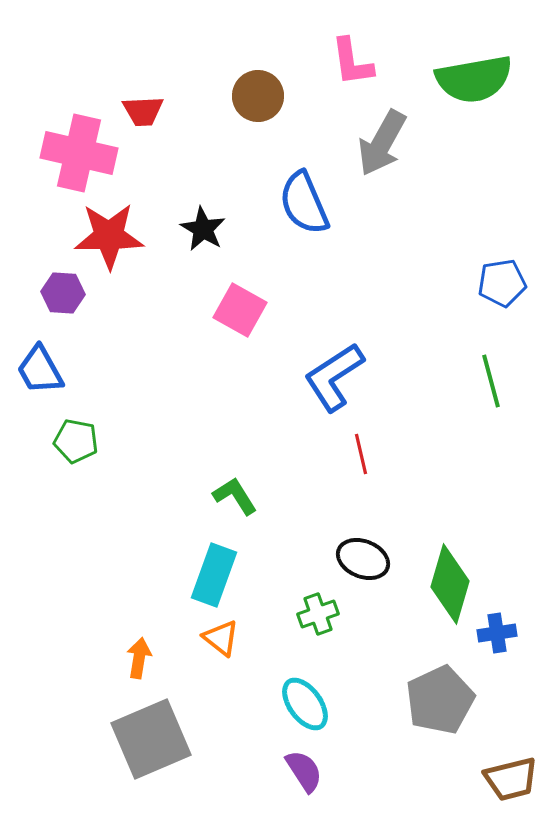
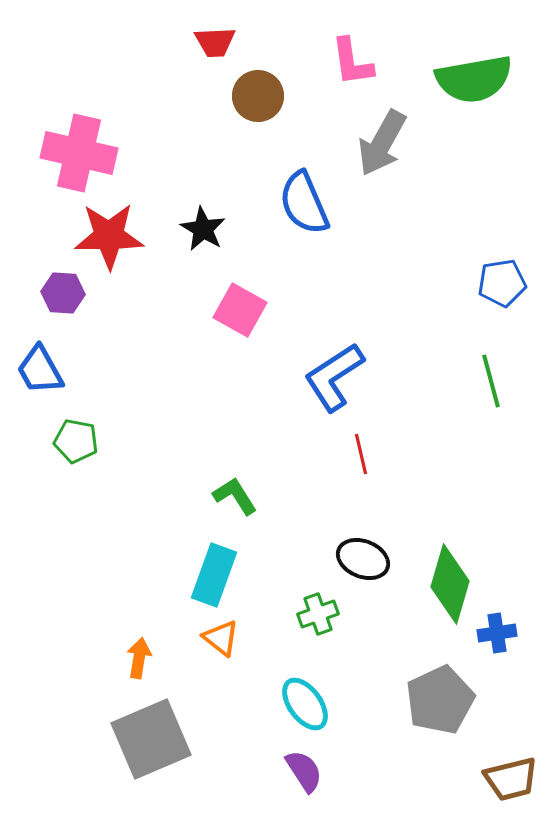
red trapezoid: moved 72 px right, 69 px up
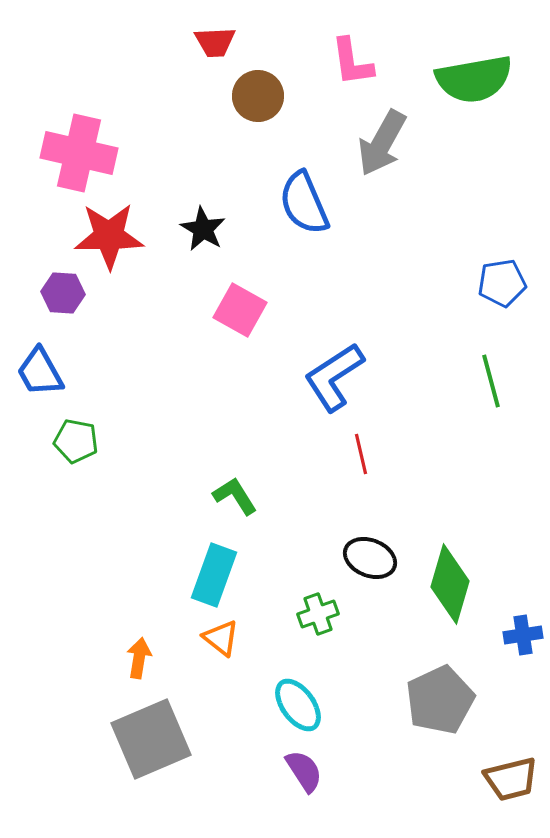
blue trapezoid: moved 2 px down
black ellipse: moved 7 px right, 1 px up
blue cross: moved 26 px right, 2 px down
cyan ellipse: moved 7 px left, 1 px down
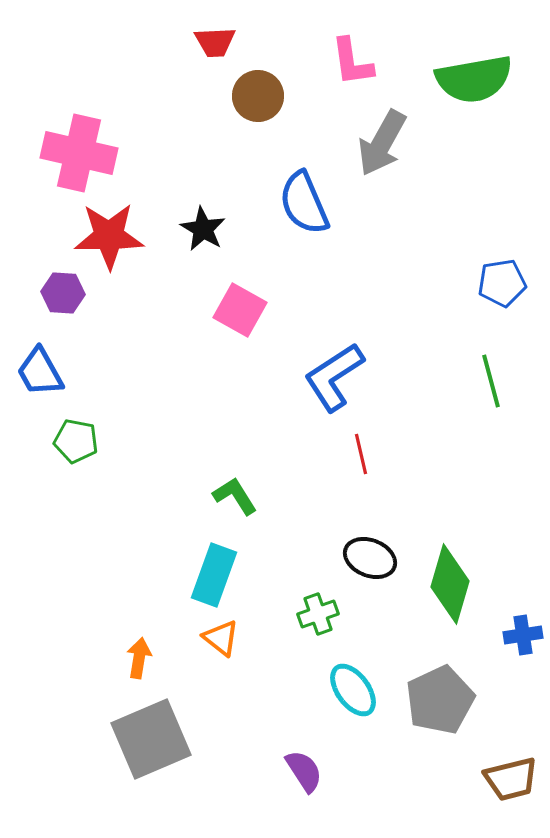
cyan ellipse: moved 55 px right, 15 px up
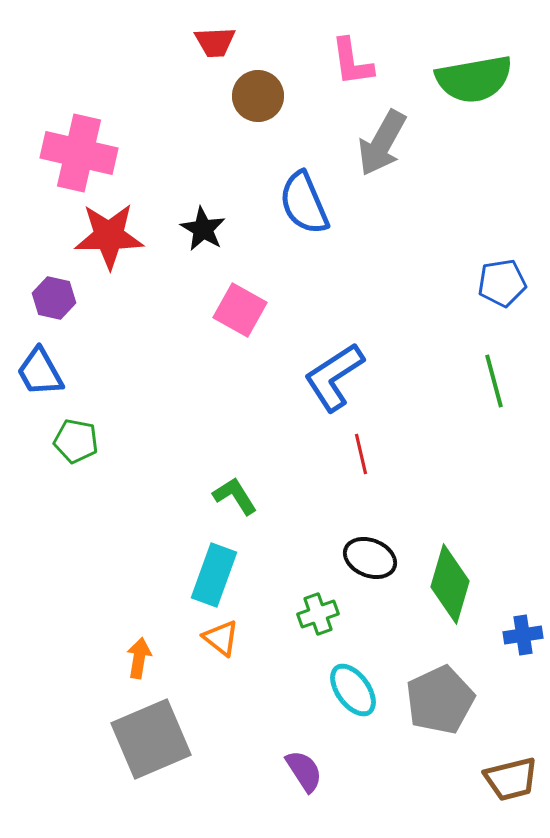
purple hexagon: moved 9 px left, 5 px down; rotated 9 degrees clockwise
green line: moved 3 px right
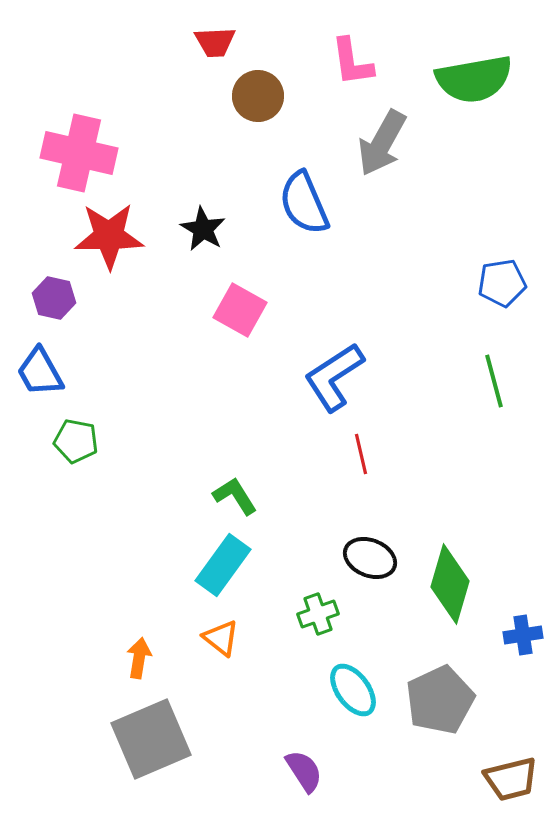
cyan rectangle: moved 9 px right, 10 px up; rotated 16 degrees clockwise
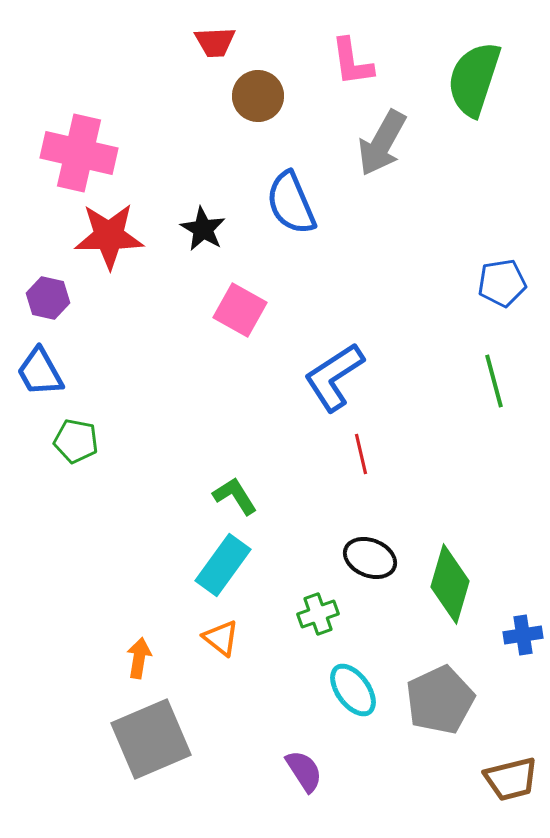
green semicircle: rotated 118 degrees clockwise
blue semicircle: moved 13 px left
purple hexagon: moved 6 px left
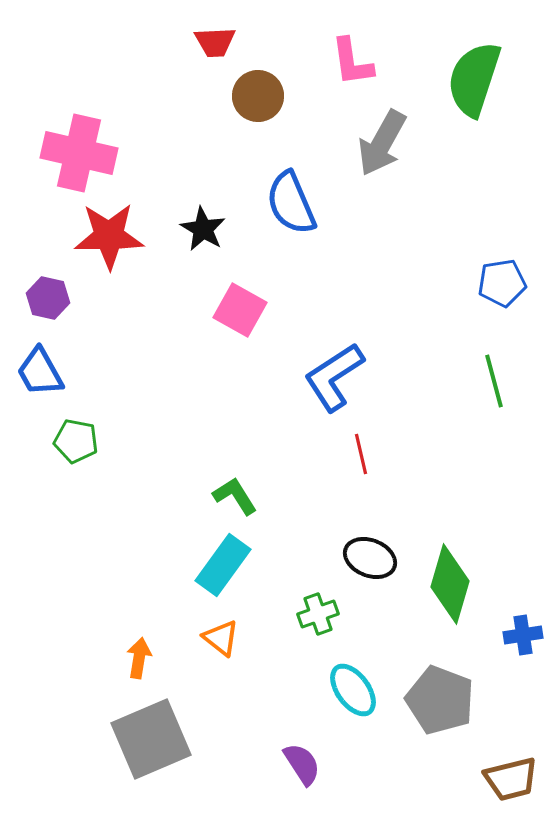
gray pentagon: rotated 26 degrees counterclockwise
purple semicircle: moved 2 px left, 7 px up
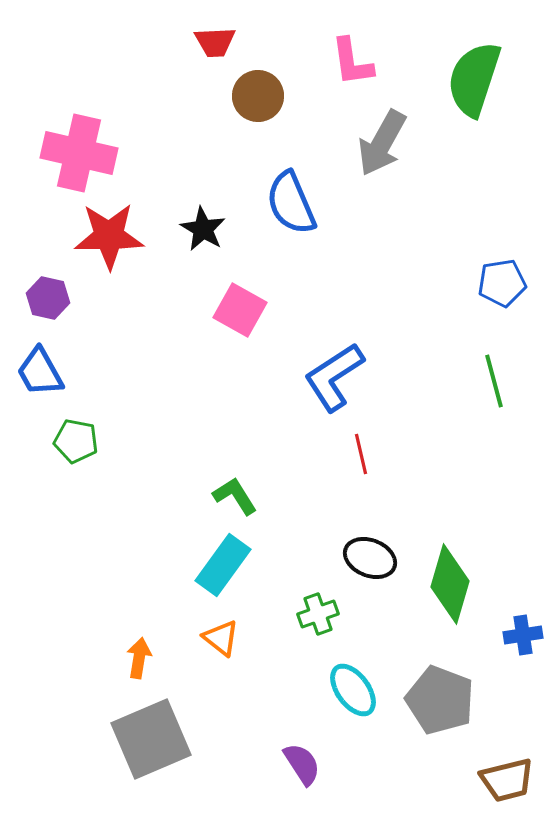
brown trapezoid: moved 4 px left, 1 px down
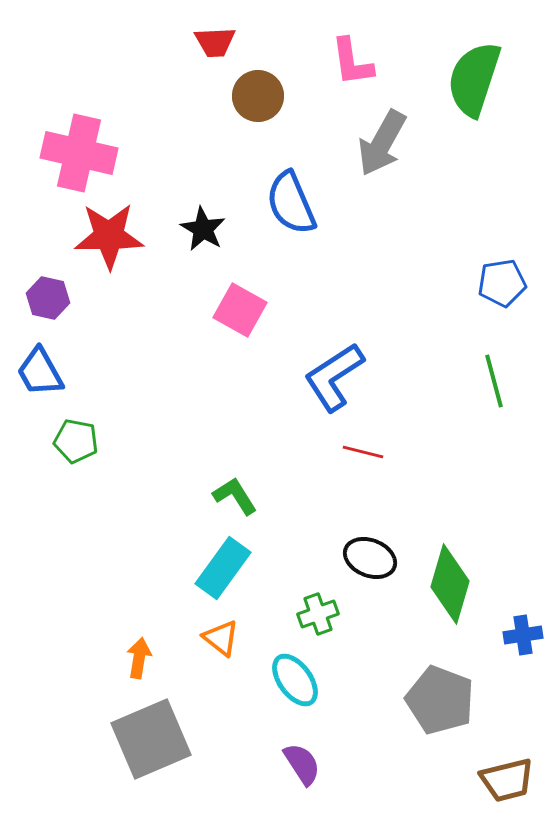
red line: moved 2 px right, 2 px up; rotated 63 degrees counterclockwise
cyan rectangle: moved 3 px down
cyan ellipse: moved 58 px left, 10 px up
